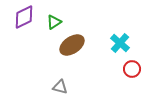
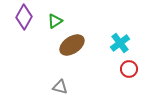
purple diamond: rotated 35 degrees counterclockwise
green triangle: moved 1 px right, 1 px up
cyan cross: rotated 12 degrees clockwise
red circle: moved 3 px left
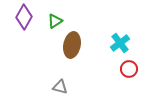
brown ellipse: rotated 45 degrees counterclockwise
